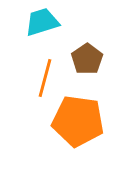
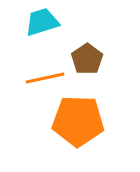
orange line: rotated 63 degrees clockwise
orange pentagon: rotated 6 degrees counterclockwise
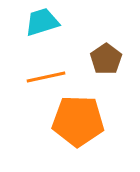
brown pentagon: moved 19 px right
orange line: moved 1 px right, 1 px up
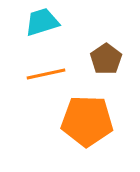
orange line: moved 3 px up
orange pentagon: moved 9 px right
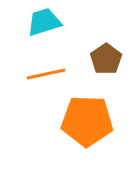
cyan trapezoid: moved 2 px right
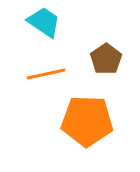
cyan trapezoid: rotated 51 degrees clockwise
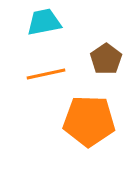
cyan trapezoid: rotated 45 degrees counterclockwise
orange pentagon: moved 2 px right
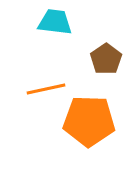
cyan trapezoid: moved 11 px right; rotated 18 degrees clockwise
orange line: moved 15 px down
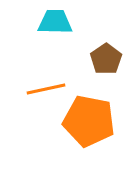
cyan trapezoid: rotated 6 degrees counterclockwise
orange pentagon: rotated 9 degrees clockwise
